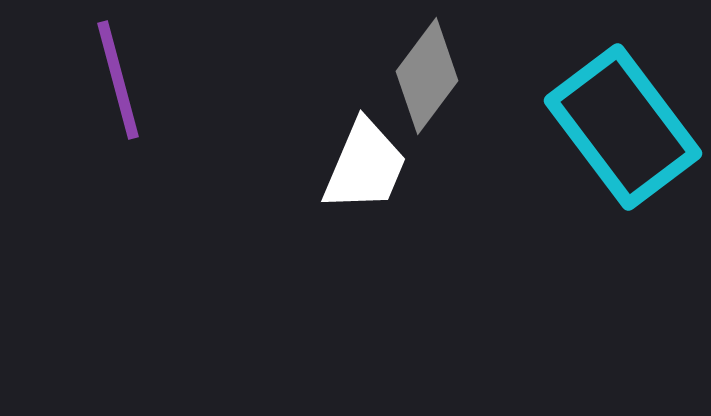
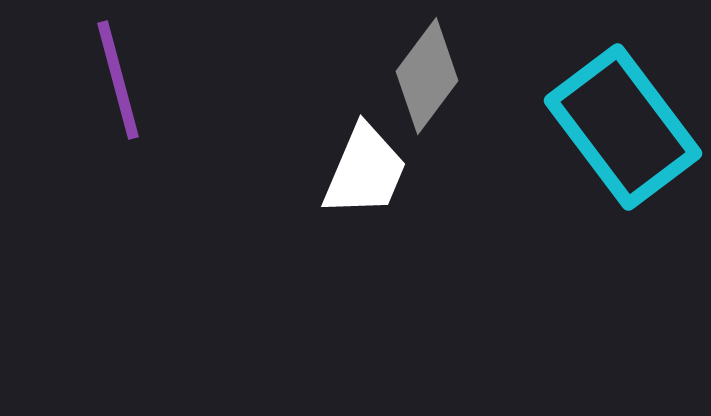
white trapezoid: moved 5 px down
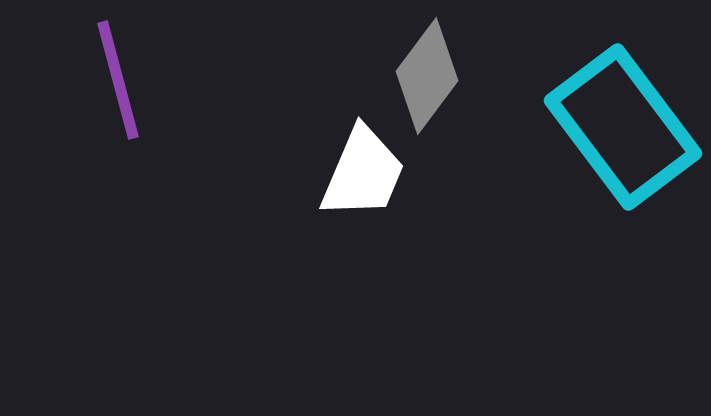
white trapezoid: moved 2 px left, 2 px down
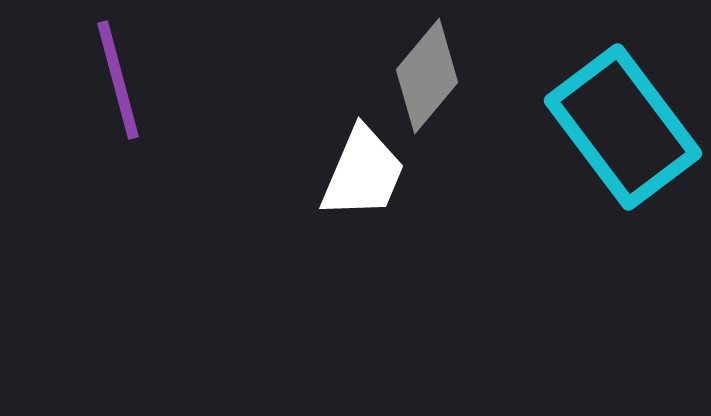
gray diamond: rotated 3 degrees clockwise
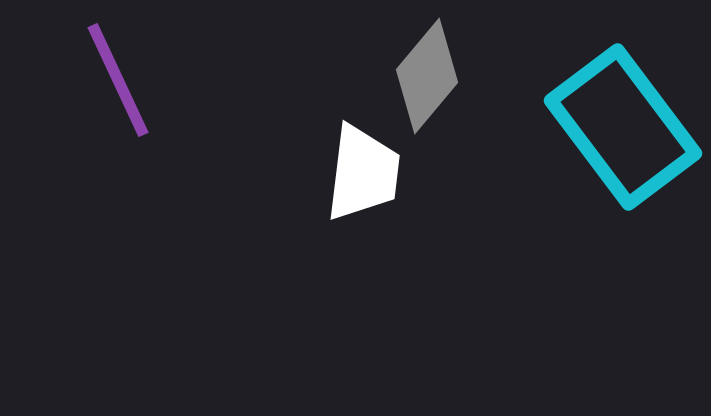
purple line: rotated 10 degrees counterclockwise
white trapezoid: rotated 16 degrees counterclockwise
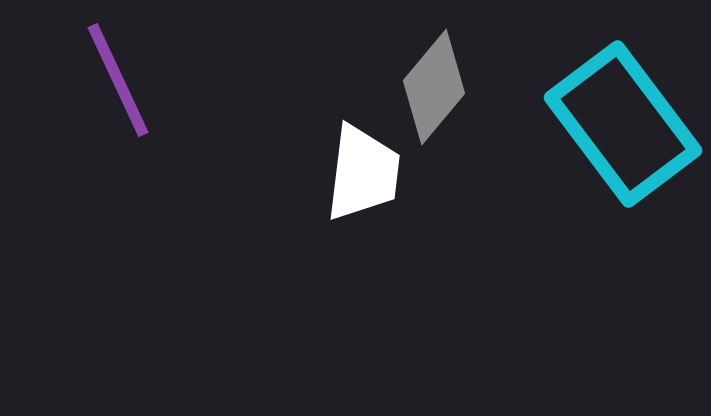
gray diamond: moved 7 px right, 11 px down
cyan rectangle: moved 3 px up
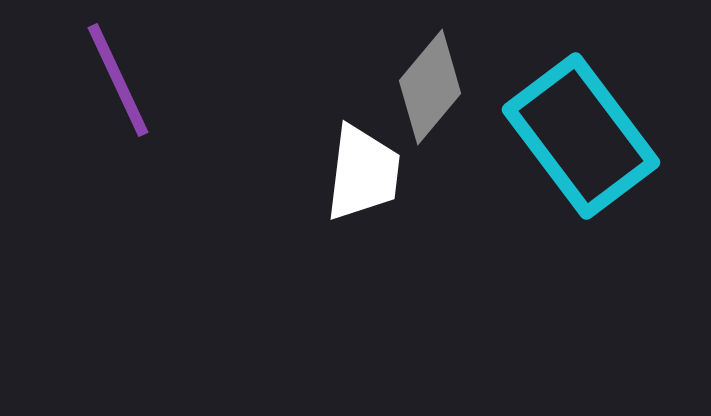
gray diamond: moved 4 px left
cyan rectangle: moved 42 px left, 12 px down
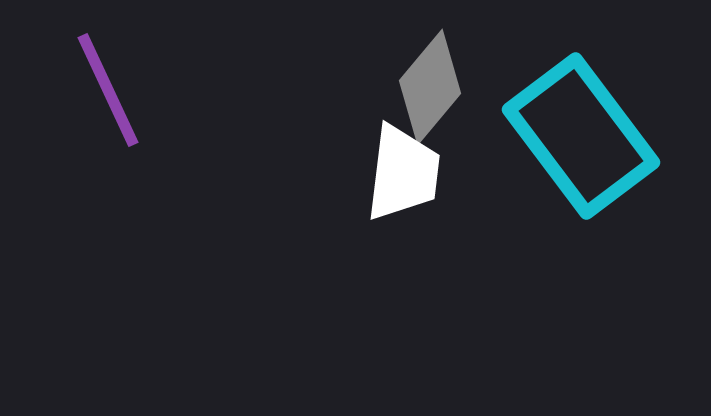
purple line: moved 10 px left, 10 px down
white trapezoid: moved 40 px right
